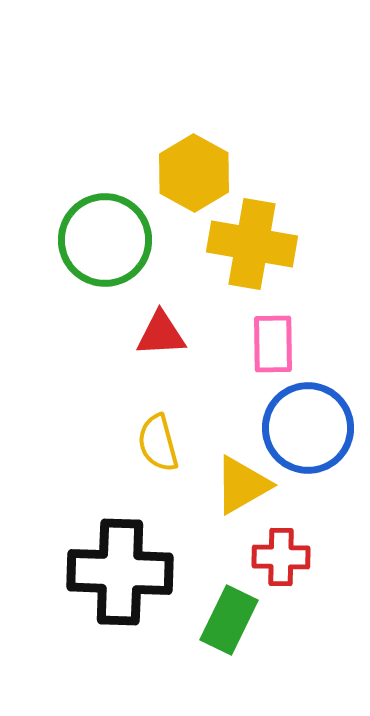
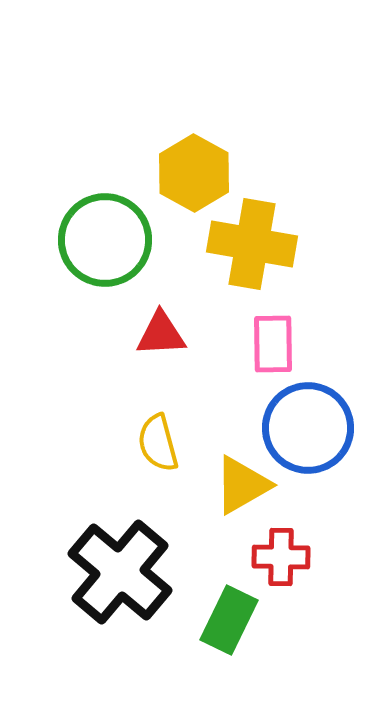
black cross: rotated 38 degrees clockwise
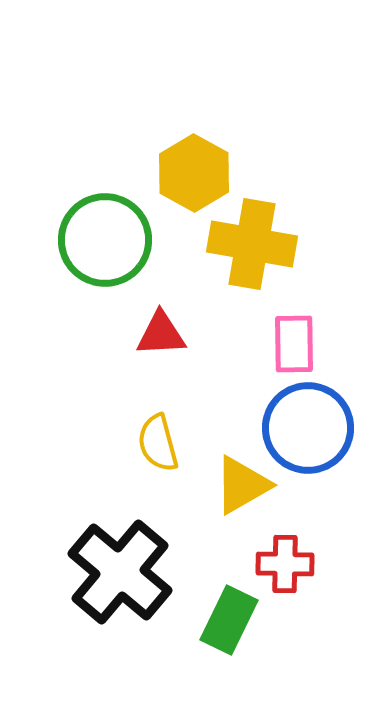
pink rectangle: moved 21 px right
red cross: moved 4 px right, 7 px down
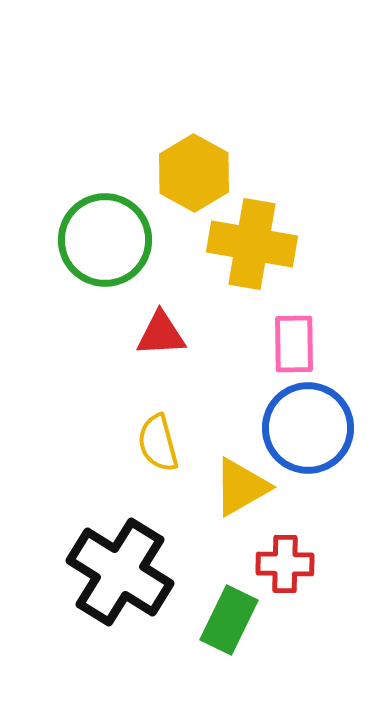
yellow triangle: moved 1 px left, 2 px down
black cross: rotated 8 degrees counterclockwise
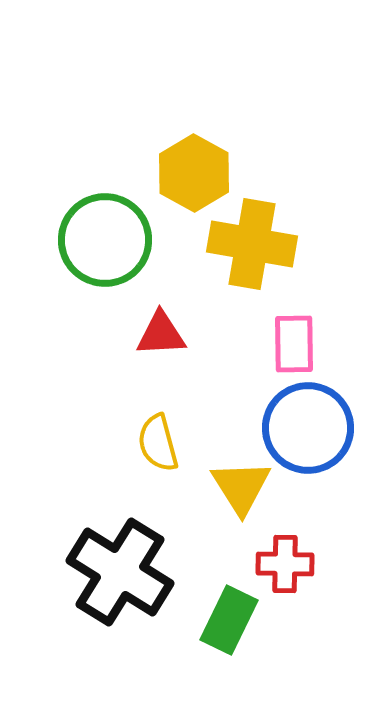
yellow triangle: rotated 32 degrees counterclockwise
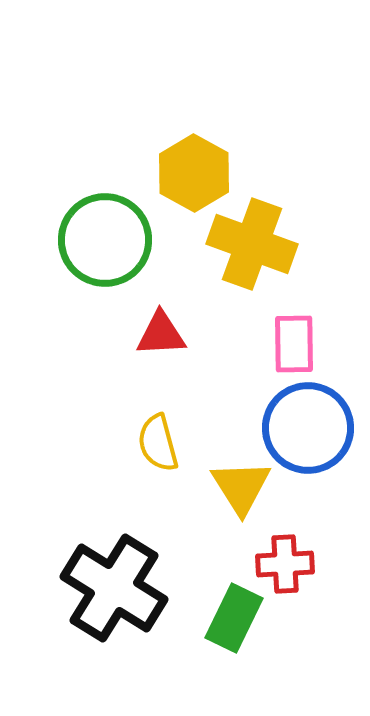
yellow cross: rotated 10 degrees clockwise
red cross: rotated 4 degrees counterclockwise
black cross: moved 6 px left, 16 px down
green rectangle: moved 5 px right, 2 px up
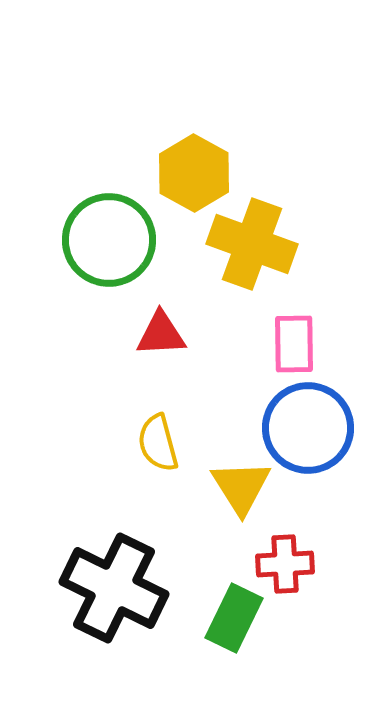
green circle: moved 4 px right
black cross: rotated 6 degrees counterclockwise
